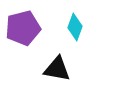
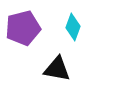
cyan diamond: moved 2 px left
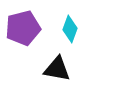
cyan diamond: moved 3 px left, 2 px down
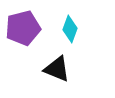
black triangle: rotated 12 degrees clockwise
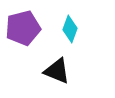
black triangle: moved 2 px down
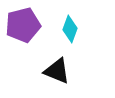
purple pentagon: moved 3 px up
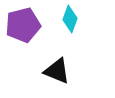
cyan diamond: moved 10 px up
